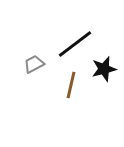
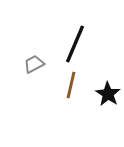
black line: rotated 30 degrees counterclockwise
black star: moved 4 px right, 25 px down; rotated 25 degrees counterclockwise
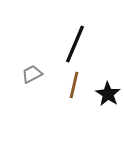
gray trapezoid: moved 2 px left, 10 px down
brown line: moved 3 px right
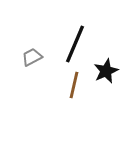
gray trapezoid: moved 17 px up
black star: moved 2 px left, 23 px up; rotated 15 degrees clockwise
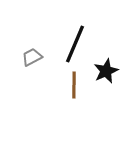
brown line: rotated 12 degrees counterclockwise
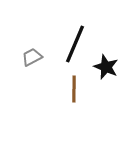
black star: moved 4 px up; rotated 25 degrees counterclockwise
brown line: moved 4 px down
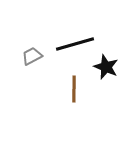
black line: rotated 51 degrees clockwise
gray trapezoid: moved 1 px up
